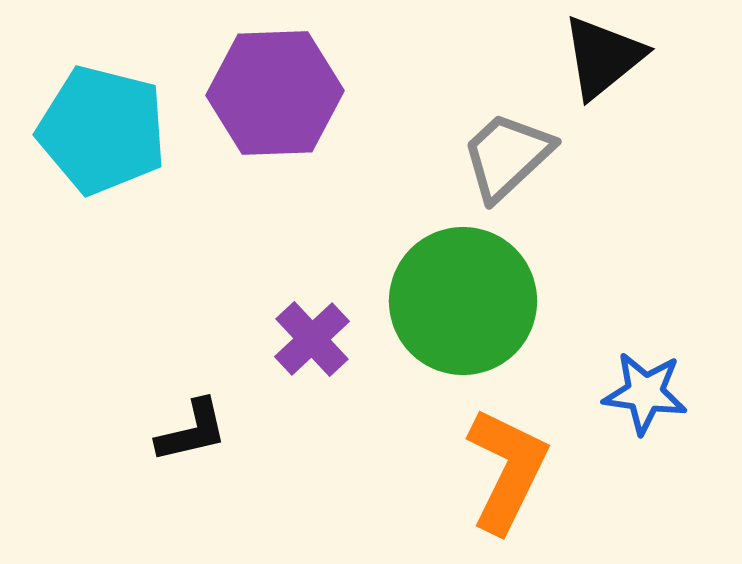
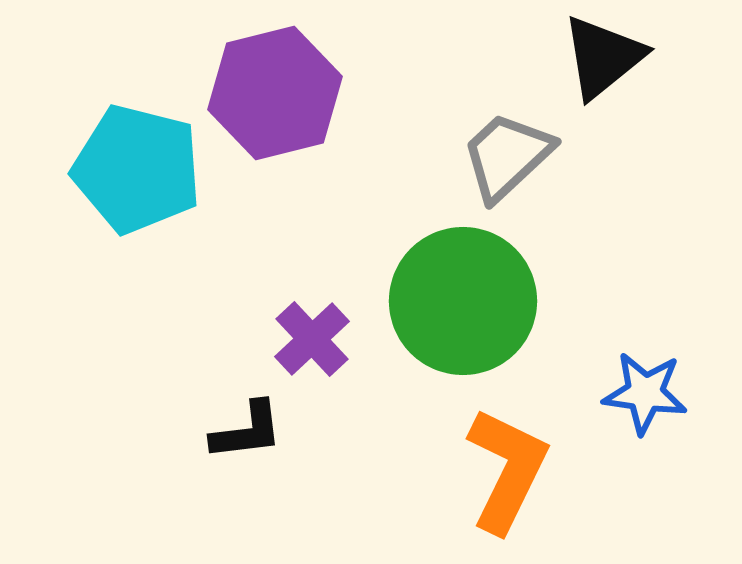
purple hexagon: rotated 12 degrees counterclockwise
cyan pentagon: moved 35 px right, 39 px down
black L-shape: moved 55 px right; rotated 6 degrees clockwise
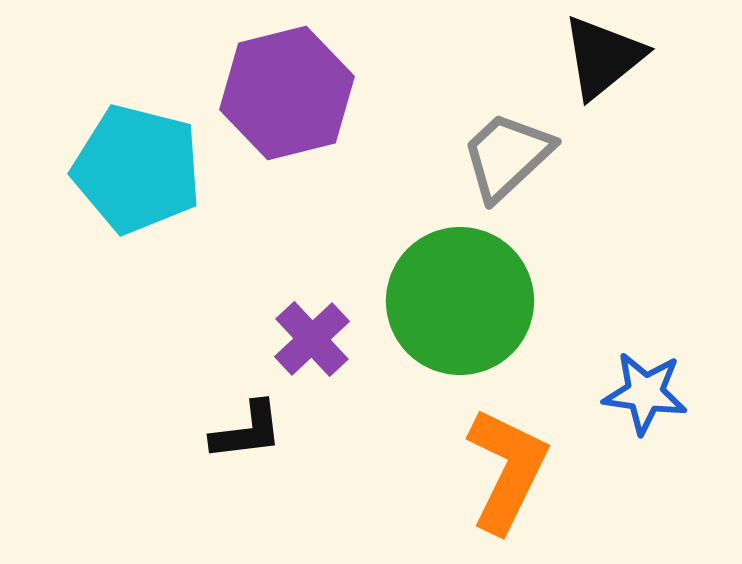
purple hexagon: moved 12 px right
green circle: moved 3 px left
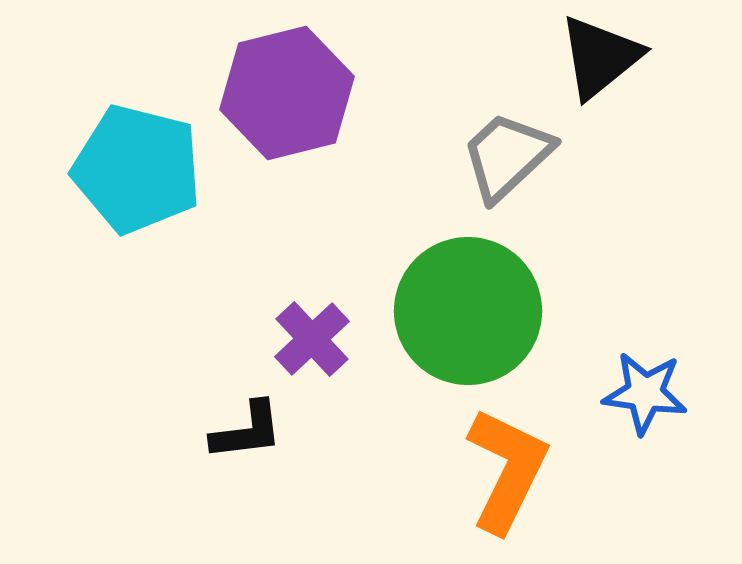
black triangle: moved 3 px left
green circle: moved 8 px right, 10 px down
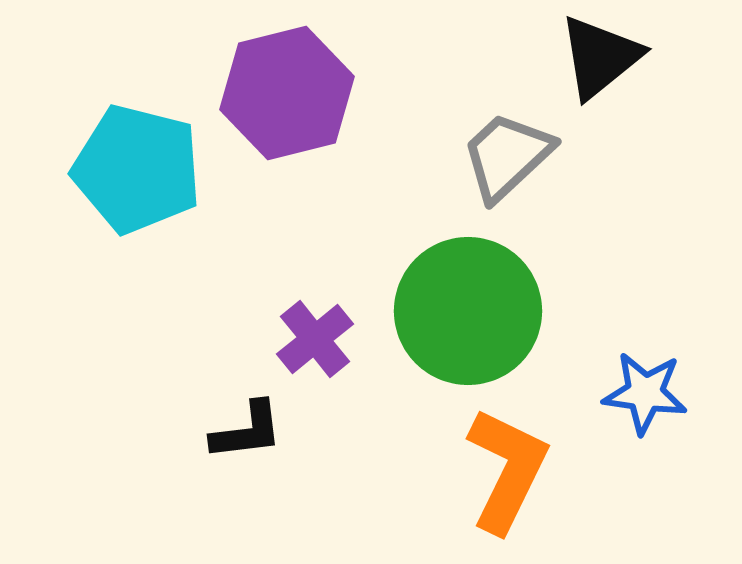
purple cross: moved 3 px right; rotated 4 degrees clockwise
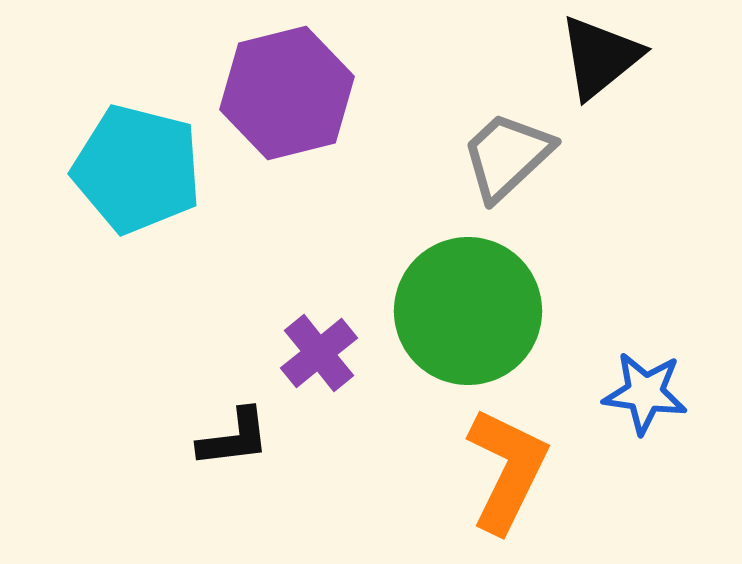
purple cross: moved 4 px right, 14 px down
black L-shape: moved 13 px left, 7 px down
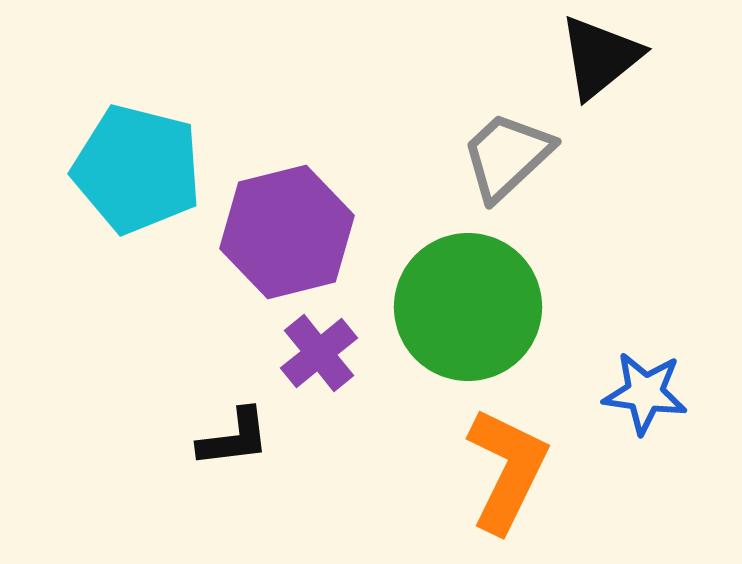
purple hexagon: moved 139 px down
green circle: moved 4 px up
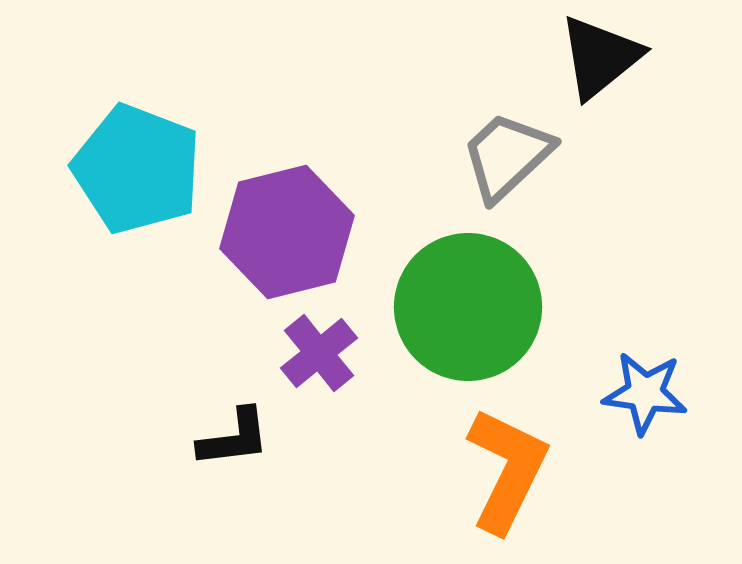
cyan pentagon: rotated 7 degrees clockwise
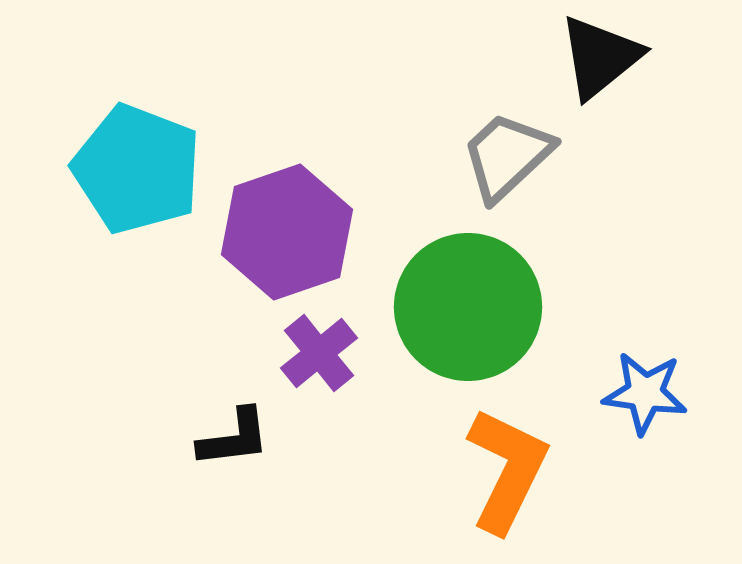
purple hexagon: rotated 5 degrees counterclockwise
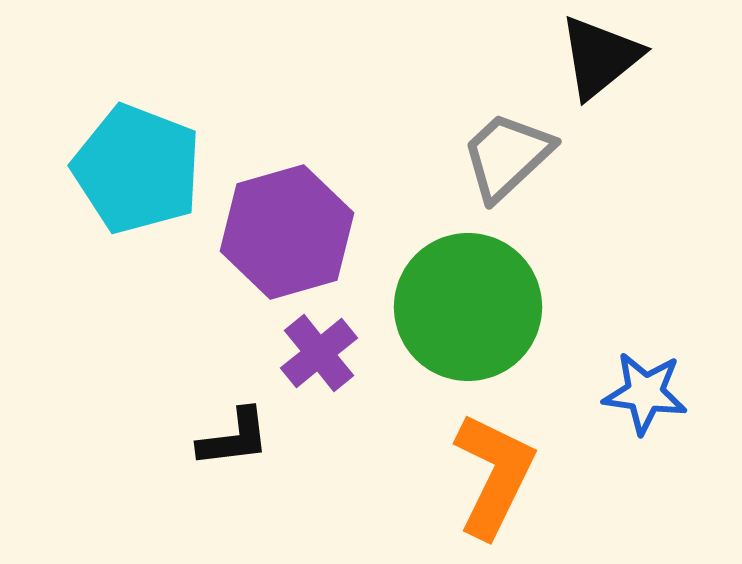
purple hexagon: rotated 3 degrees clockwise
orange L-shape: moved 13 px left, 5 px down
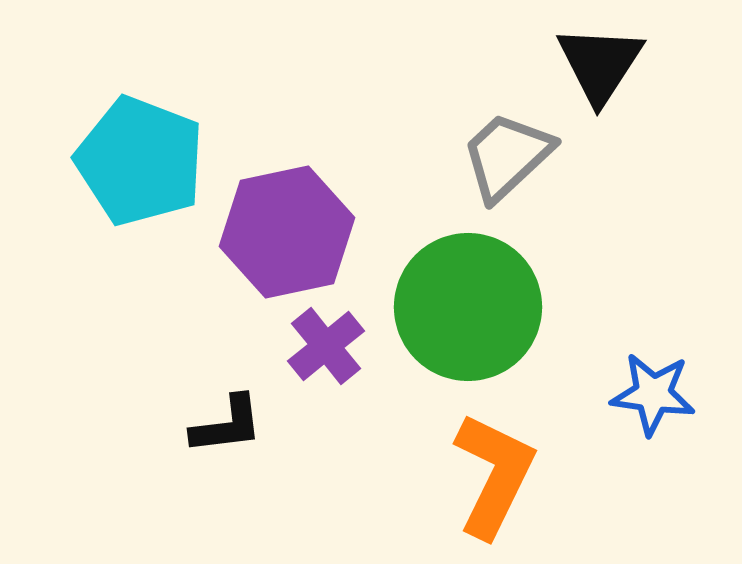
black triangle: moved 7 px down; rotated 18 degrees counterclockwise
cyan pentagon: moved 3 px right, 8 px up
purple hexagon: rotated 4 degrees clockwise
purple cross: moved 7 px right, 7 px up
blue star: moved 8 px right, 1 px down
black L-shape: moved 7 px left, 13 px up
